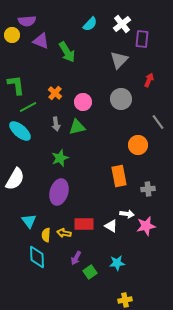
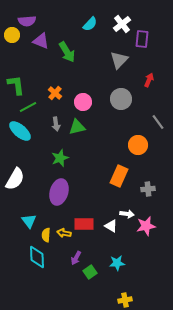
orange rectangle: rotated 35 degrees clockwise
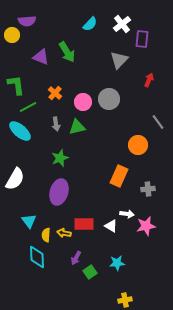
purple triangle: moved 16 px down
gray circle: moved 12 px left
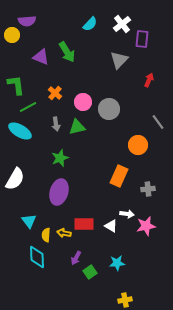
gray circle: moved 10 px down
cyan ellipse: rotated 10 degrees counterclockwise
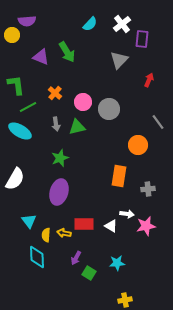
orange rectangle: rotated 15 degrees counterclockwise
green square: moved 1 px left, 1 px down; rotated 24 degrees counterclockwise
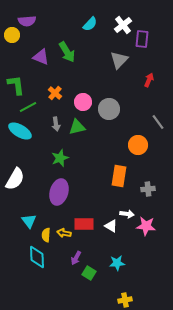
white cross: moved 1 px right, 1 px down
pink star: rotated 18 degrees clockwise
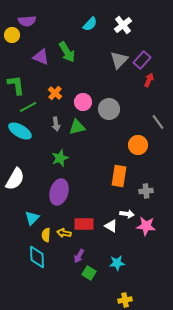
purple rectangle: moved 21 px down; rotated 36 degrees clockwise
gray cross: moved 2 px left, 2 px down
cyan triangle: moved 3 px right, 3 px up; rotated 21 degrees clockwise
purple arrow: moved 3 px right, 2 px up
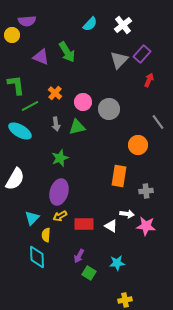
purple rectangle: moved 6 px up
green line: moved 2 px right, 1 px up
yellow arrow: moved 4 px left, 17 px up; rotated 40 degrees counterclockwise
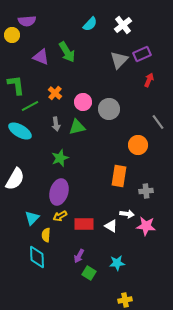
purple rectangle: rotated 24 degrees clockwise
